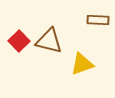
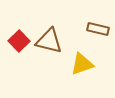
brown rectangle: moved 9 px down; rotated 10 degrees clockwise
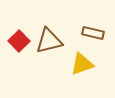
brown rectangle: moved 5 px left, 4 px down
brown triangle: rotated 28 degrees counterclockwise
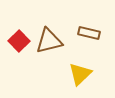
brown rectangle: moved 4 px left
yellow triangle: moved 2 px left, 10 px down; rotated 25 degrees counterclockwise
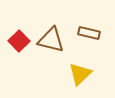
brown triangle: moved 2 px right, 1 px up; rotated 28 degrees clockwise
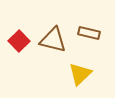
brown triangle: moved 2 px right
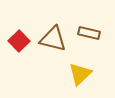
brown triangle: moved 1 px up
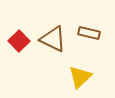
brown triangle: rotated 12 degrees clockwise
yellow triangle: moved 3 px down
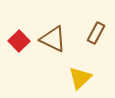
brown rectangle: moved 7 px right; rotated 75 degrees counterclockwise
yellow triangle: moved 1 px down
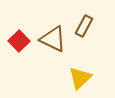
brown rectangle: moved 12 px left, 7 px up
